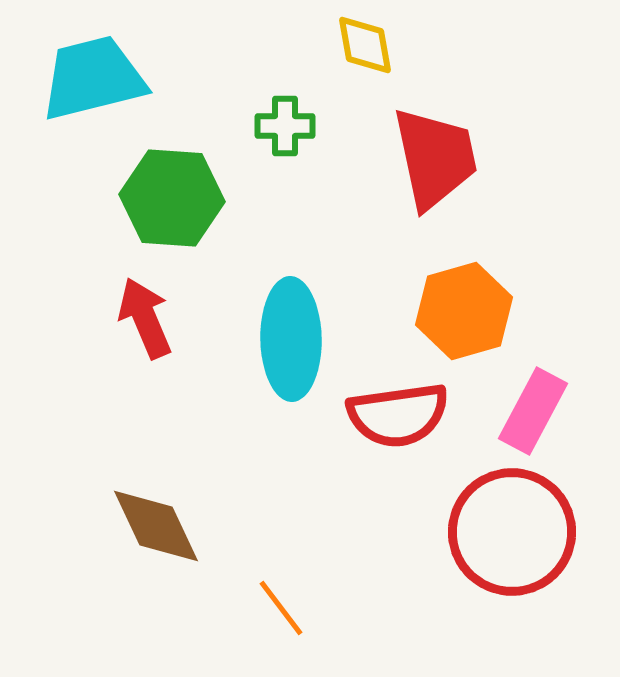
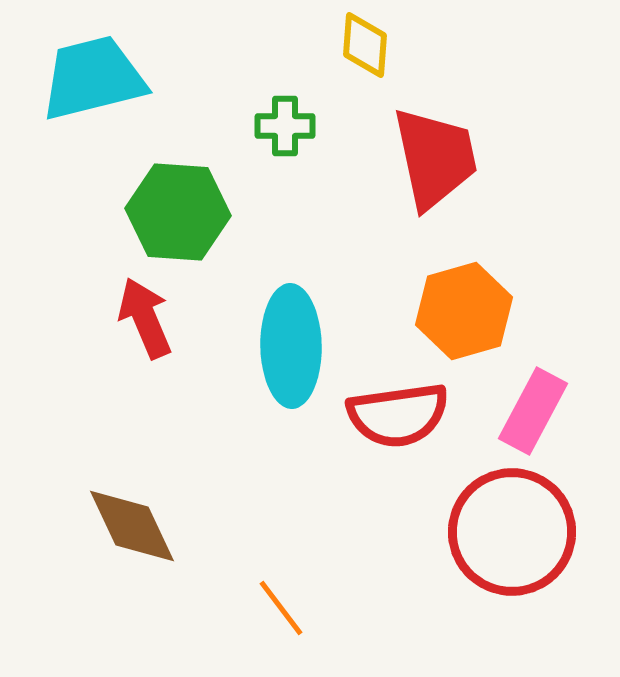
yellow diamond: rotated 14 degrees clockwise
green hexagon: moved 6 px right, 14 px down
cyan ellipse: moved 7 px down
brown diamond: moved 24 px left
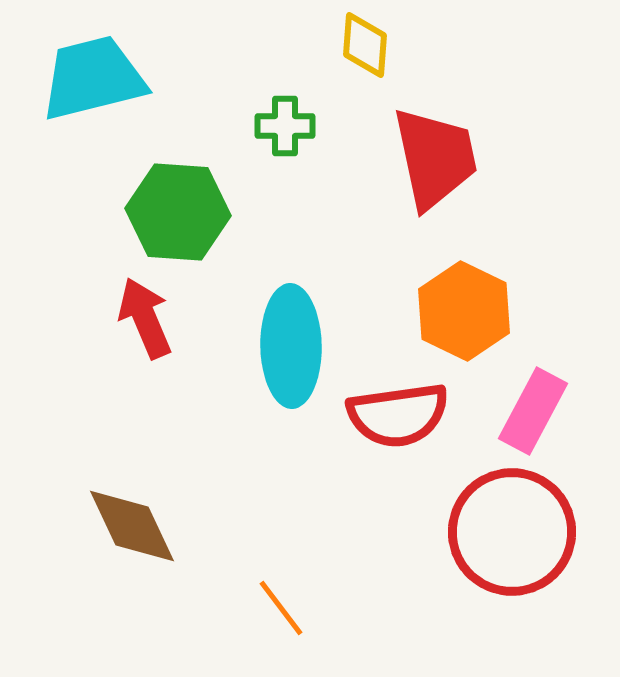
orange hexagon: rotated 18 degrees counterclockwise
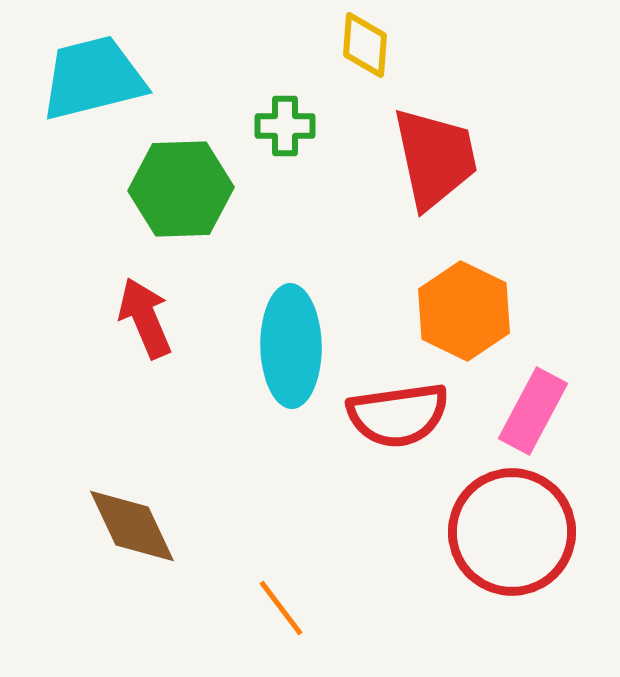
green hexagon: moved 3 px right, 23 px up; rotated 6 degrees counterclockwise
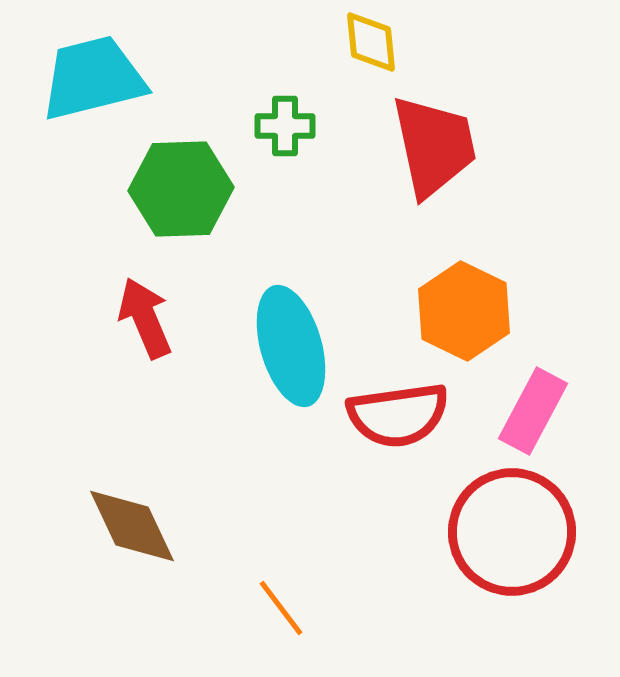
yellow diamond: moved 6 px right, 3 px up; rotated 10 degrees counterclockwise
red trapezoid: moved 1 px left, 12 px up
cyan ellipse: rotated 15 degrees counterclockwise
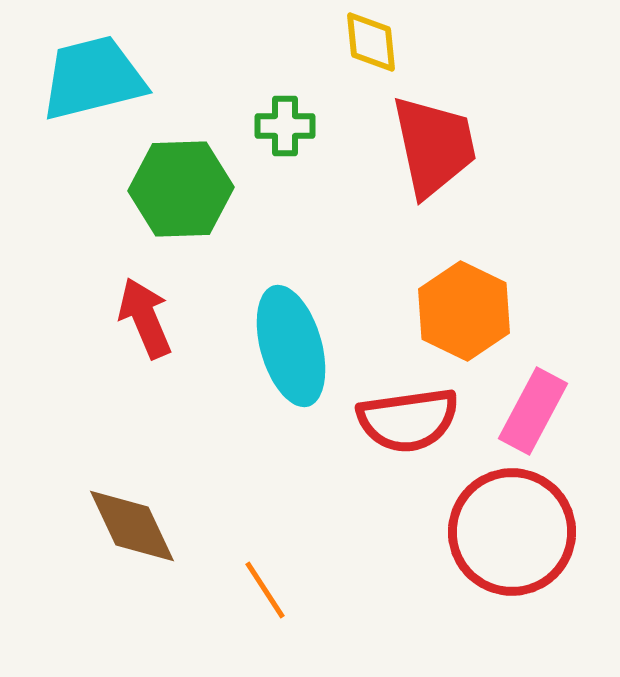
red semicircle: moved 10 px right, 5 px down
orange line: moved 16 px left, 18 px up; rotated 4 degrees clockwise
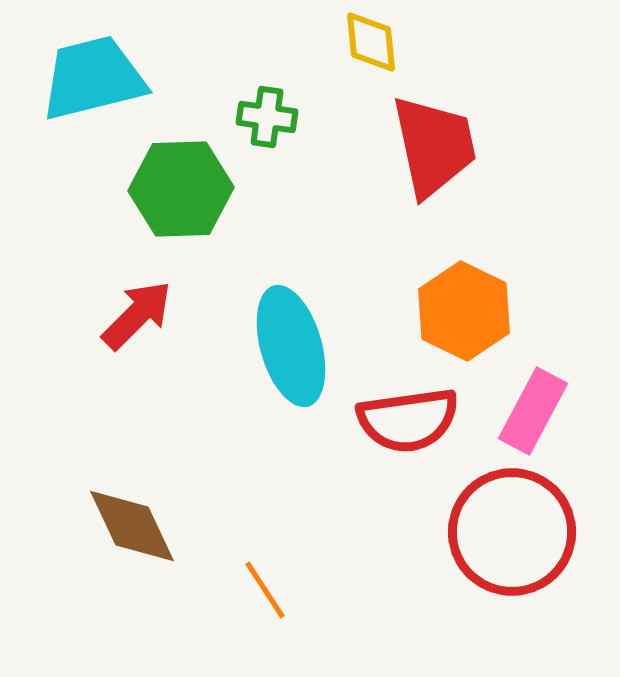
green cross: moved 18 px left, 9 px up; rotated 8 degrees clockwise
red arrow: moved 8 px left, 3 px up; rotated 68 degrees clockwise
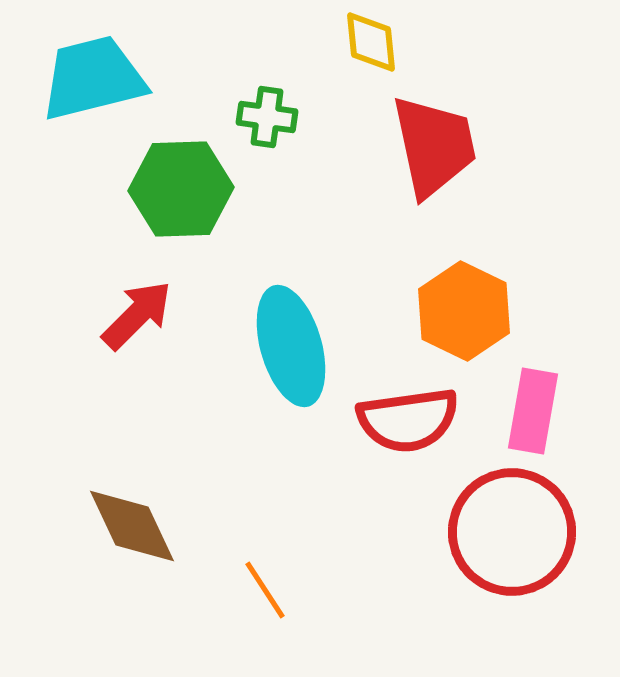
pink rectangle: rotated 18 degrees counterclockwise
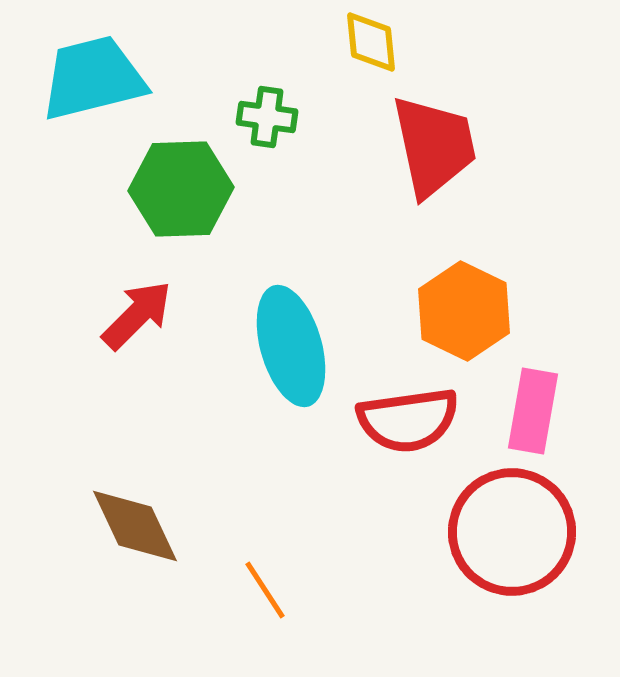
brown diamond: moved 3 px right
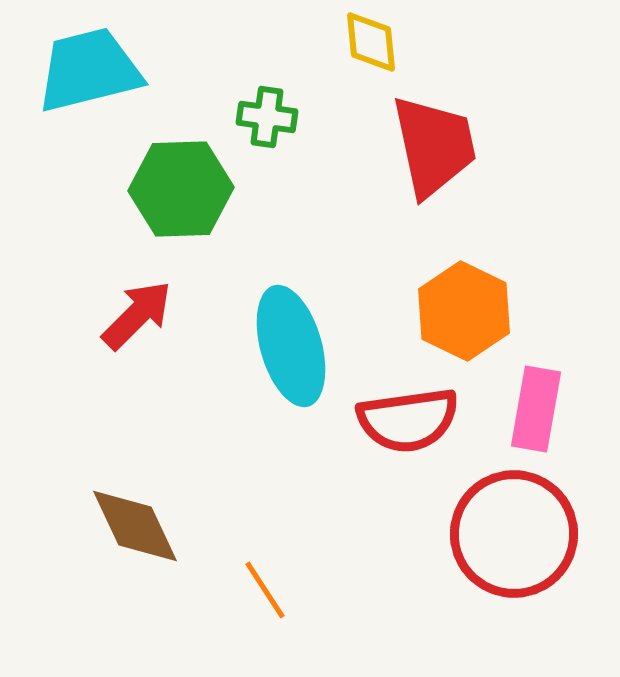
cyan trapezoid: moved 4 px left, 8 px up
pink rectangle: moved 3 px right, 2 px up
red circle: moved 2 px right, 2 px down
